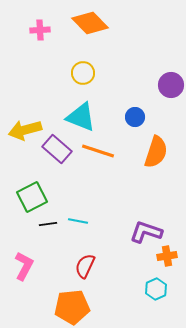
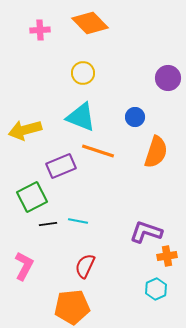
purple circle: moved 3 px left, 7 px up
purple rectangle: moved 4 px right, 17 px down; rotated 64 degrees counterclockwise
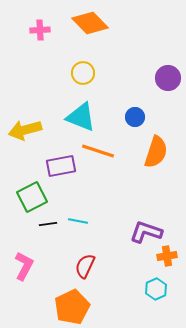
purple rectangle: rotated 12 degrees clockwise
orange pentagon: rotated 20 degrees counterclockwise
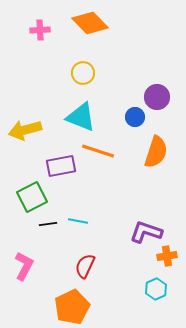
purple circle: moved 11 px left, 19 px down
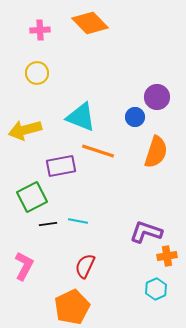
yellow circle: moved 46 px left
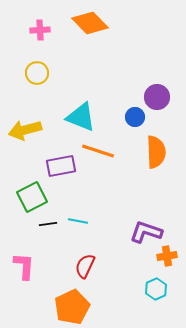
orange semicircle: rotated 20 degrees counterclockwise
pink L-shape: rotated 24 degrees counterclockwise
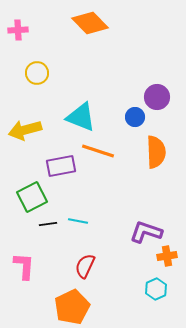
pink cross: moved 22 px left
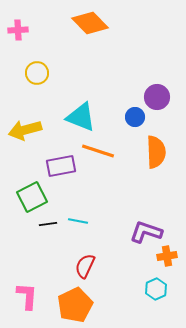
pink L-shape: moved 3 px right, 30 px down
orange pentagon: moved 3 px right, 2 px up
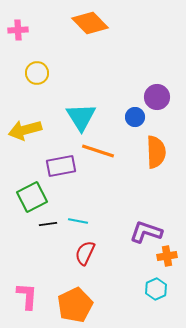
cyan triangle: rotated 36 degrees clockwise
red semicircle: moved 13 px up
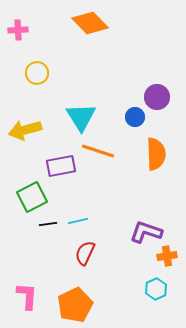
orange semicircle: moved 2 px down
cyan line: rotated 24 degrees counterclockwise
